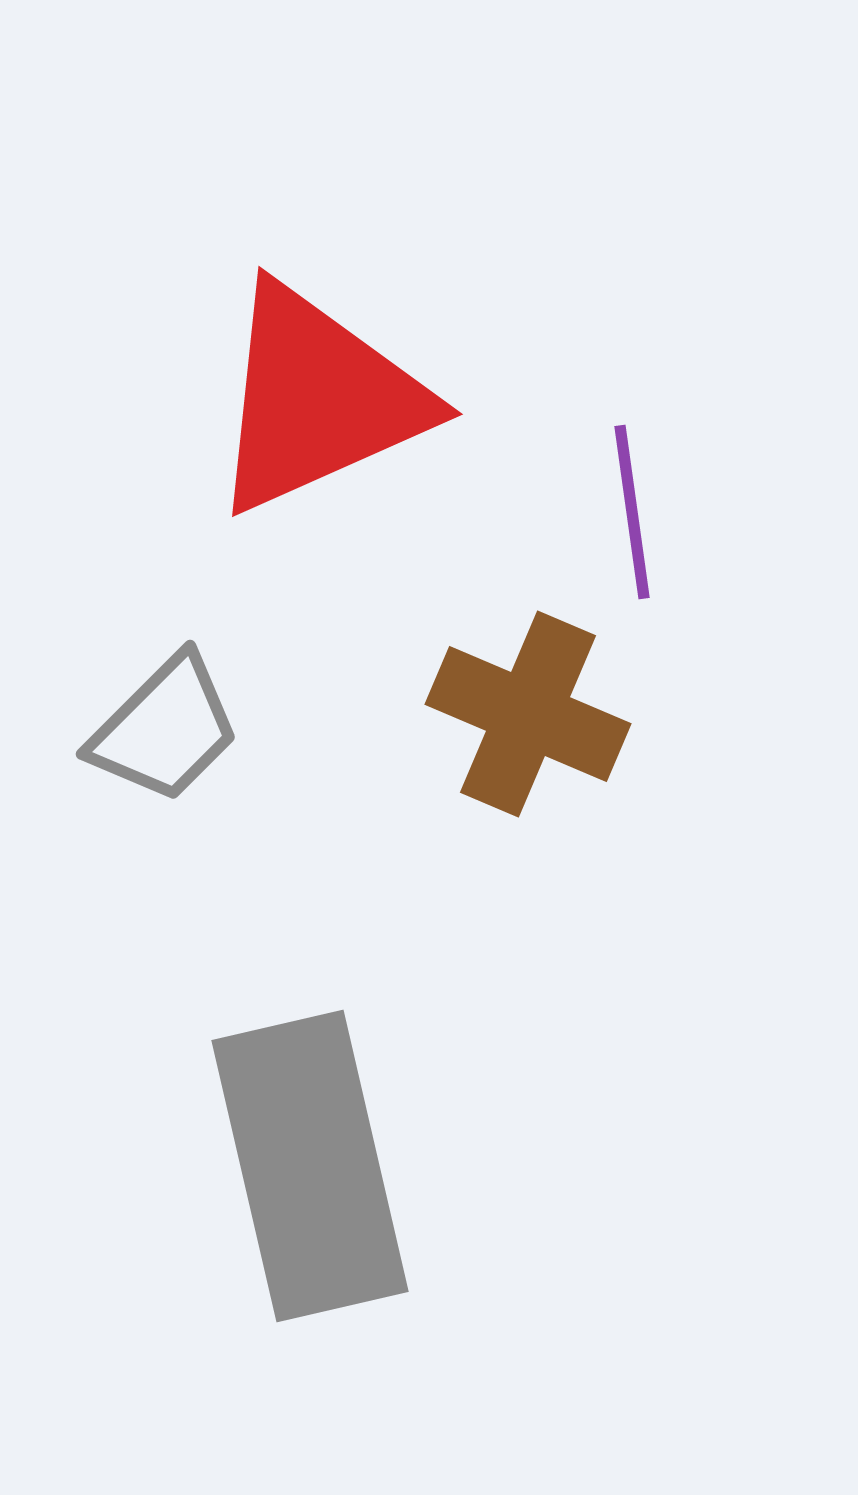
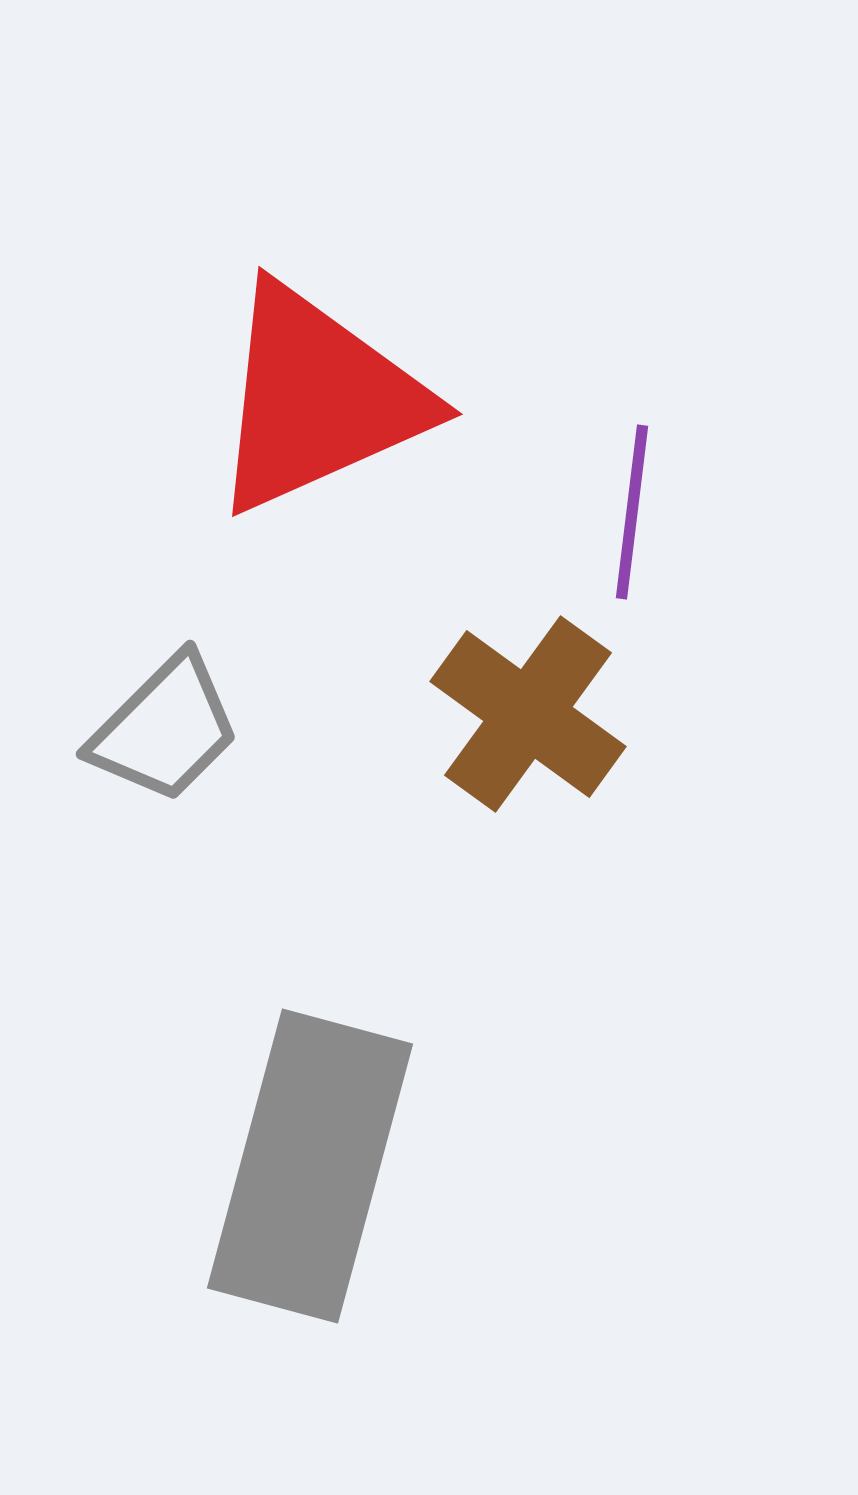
purple line: rotated 15 degrees clockwise
brown cross: rotated 13 degrees clockwise
gray rectangle: rotated 28 degrees clockwise
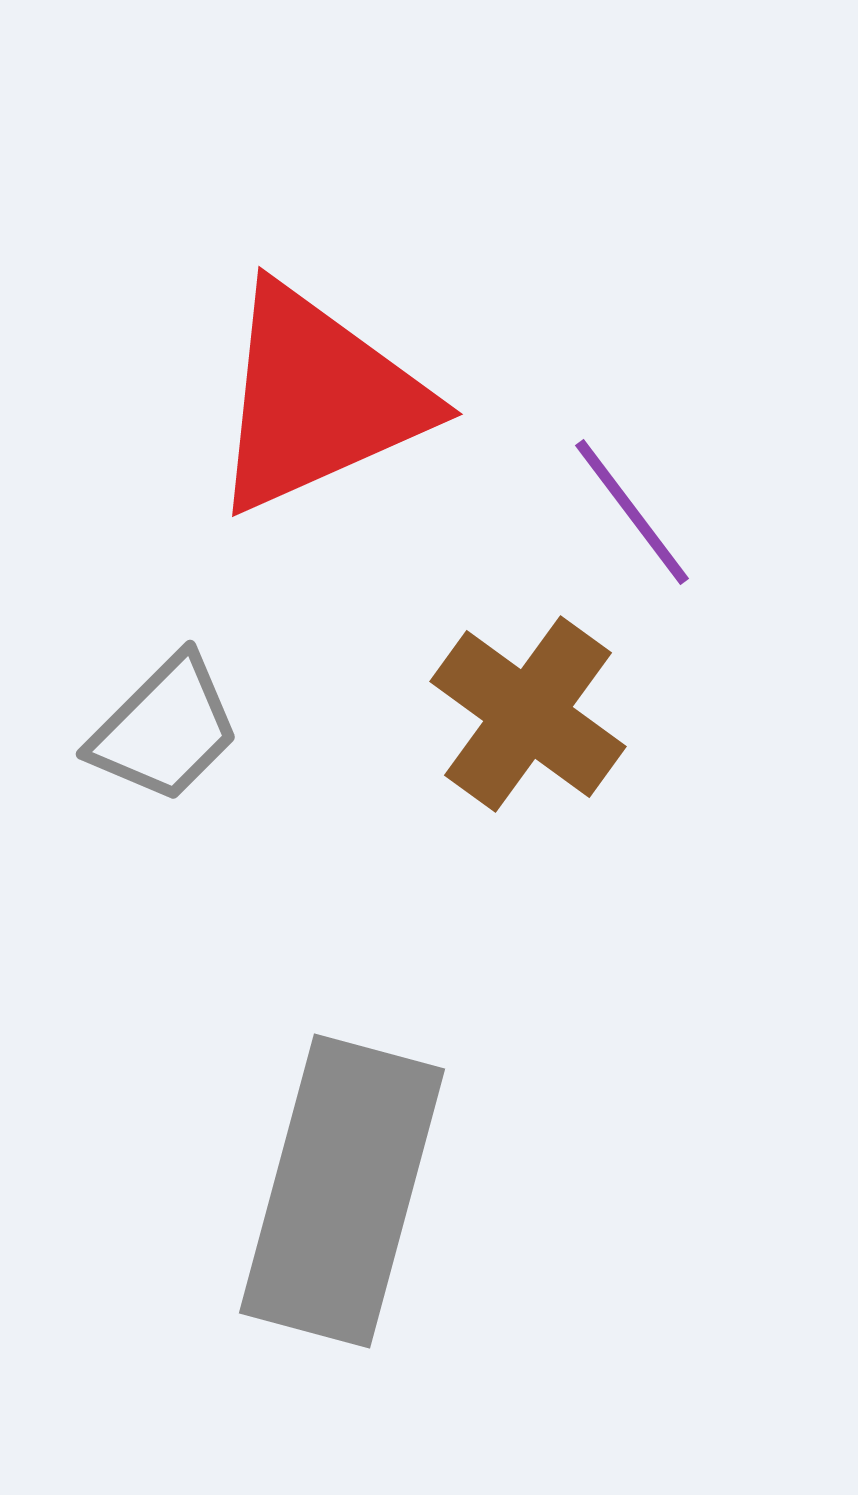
purple line: rotated 44 degrees counterclockwise
gray rectangle: moved 32 px right, 25 px down
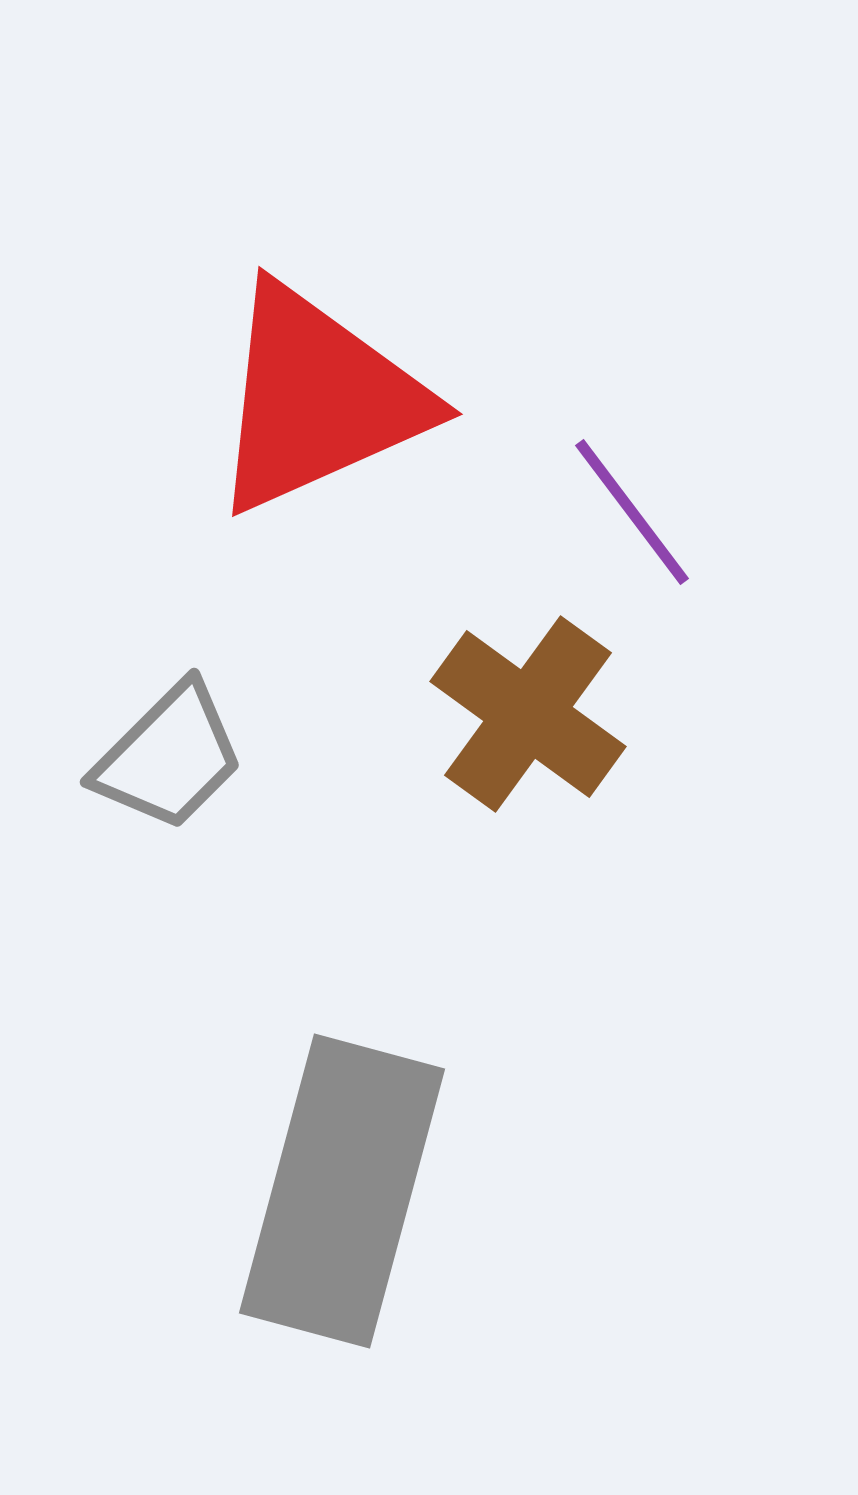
gray trapezoid: moved 4 px right, 28 px down
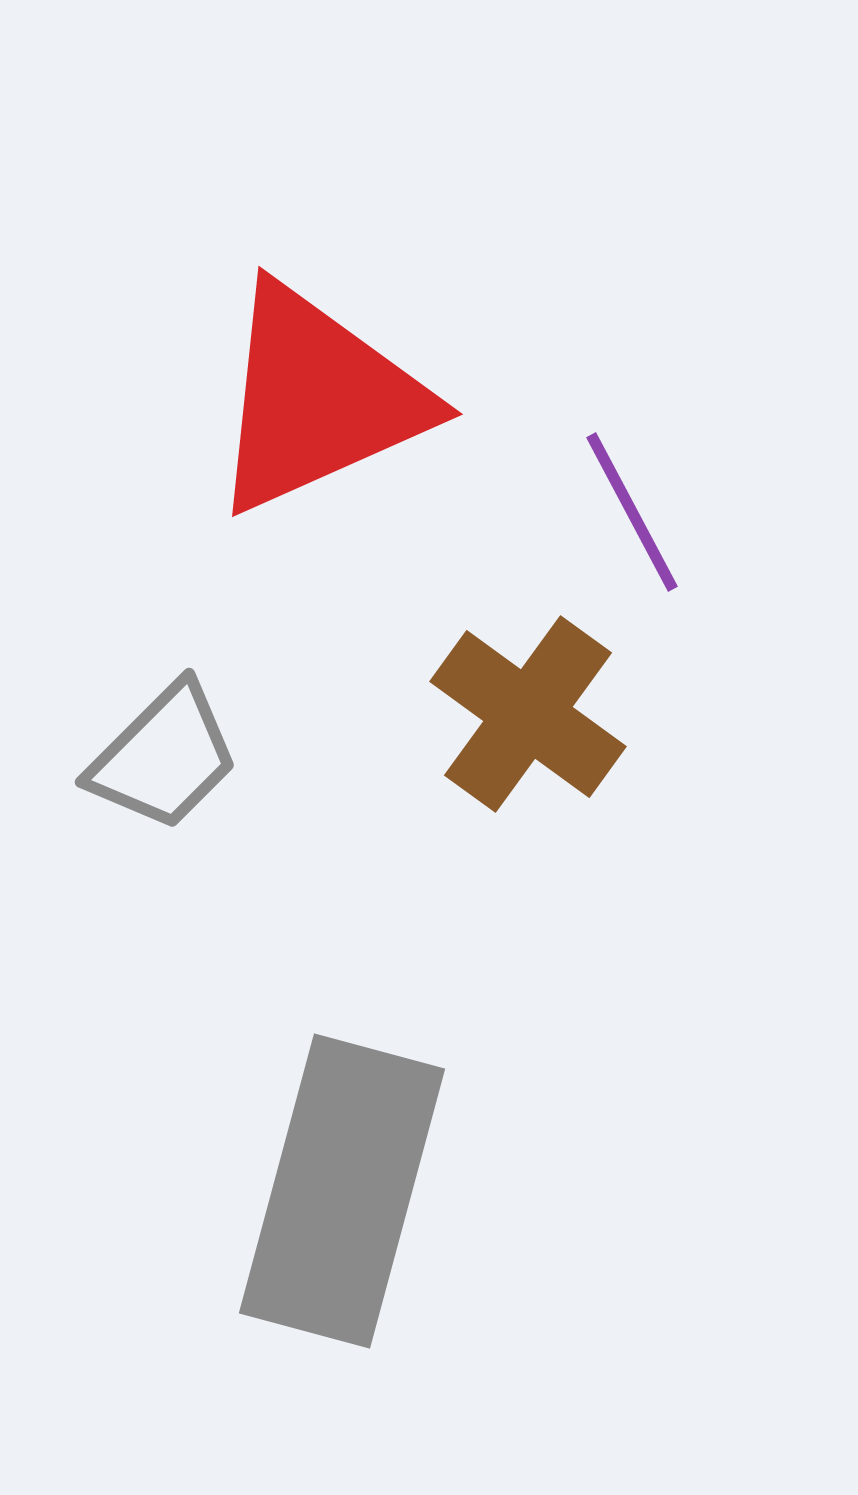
purple line: rotated 9 degrees clockwise
gray trapezoid: moved 5 px left
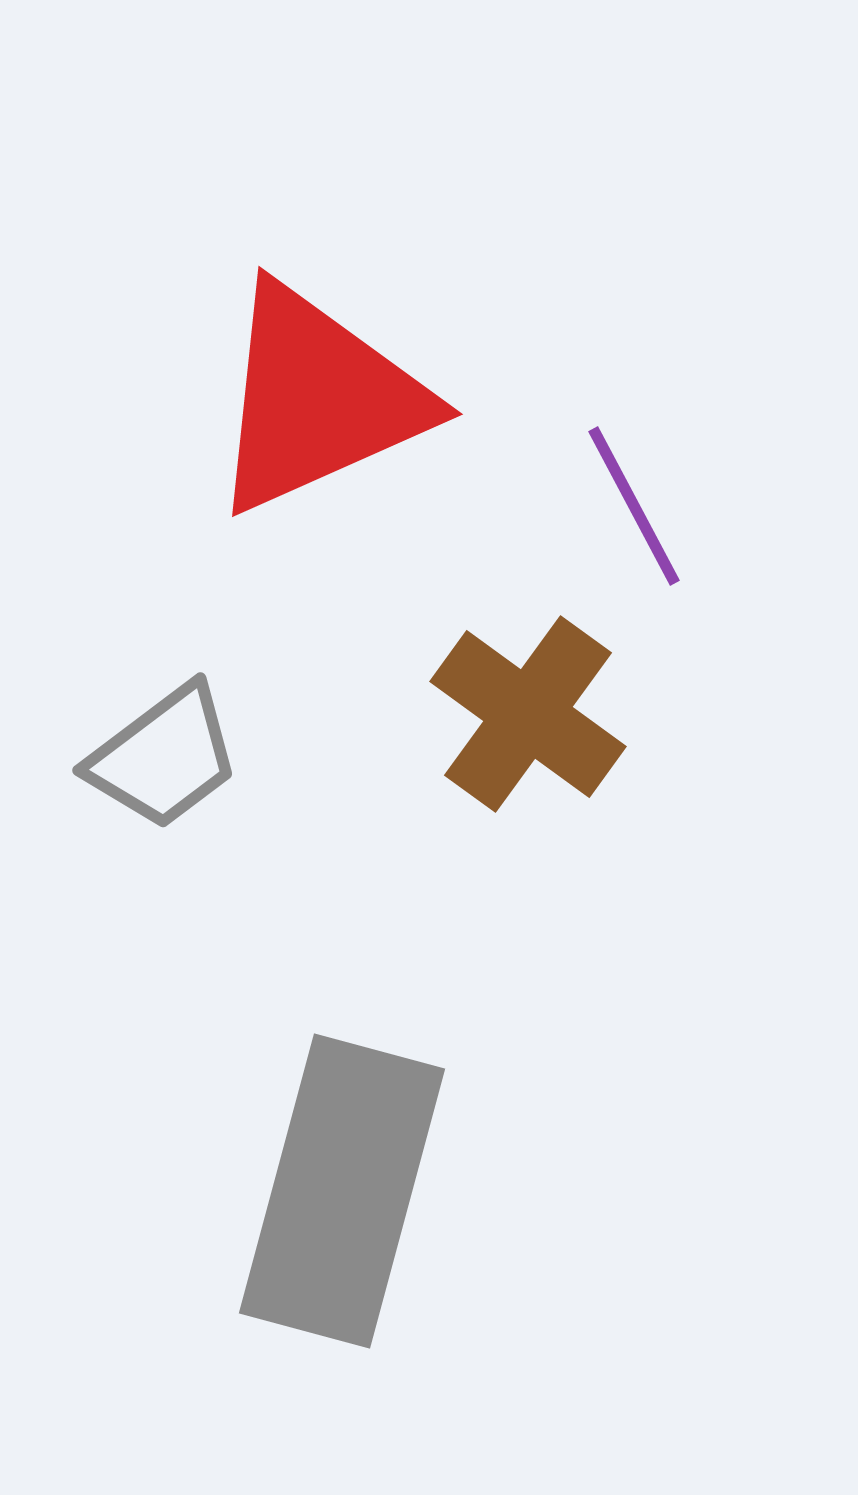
purple line: moved 2 px right, 6 px up
gray trapezoid: rotated 8 degrees clockwise
